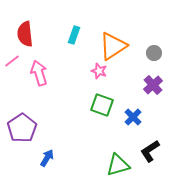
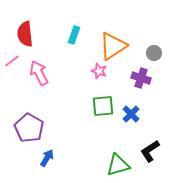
pink arrow: rotated 10 degrees counterclockwise
purple cross: moved 12 px left, 7 px up; rotated 30 degrees counterclockwise
green square: moved 1 px right, 1 px down; rotated 25 degrees counterclockwise
blue cross: moved 2 px left, 3 px up
purple pentagon: moved 7 px right; rotated 8 degrees counterclockwise
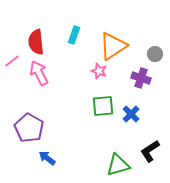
red semicircle: moved 11 px right, 8 px down
gray circle: moved 1 px right, 1 px down
blue arrow: rotated 84 degrees counterclockwise
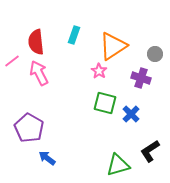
pink star: rotated 14 degrees clockwise
green square: moved 2 px right, 3 px up; rotated 20 degrees clockwise
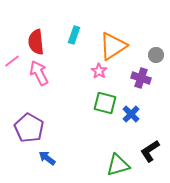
gray circle: moved 1 px right, 1 px down
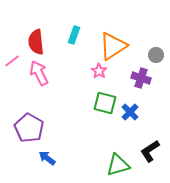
blue cross: moved 1 px left, 2 px up
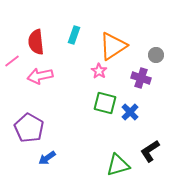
pink arrow: moved 1 px right, 3 px down; rotated 75 degrees counterclockwise
blue arrow: rotated 72 degrees counterclockwise
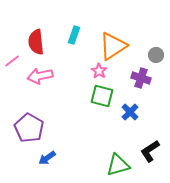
green square: moved 3 px left, 7 px up
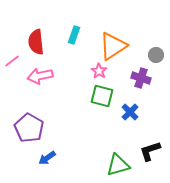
black L-shape: rotated 15 degrees clockwise
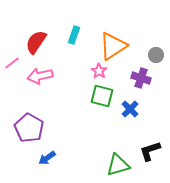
red semicircle: rotated 40 degrees clockwise
pink line: moved 2 px down
blue cross: moved 3 px up
